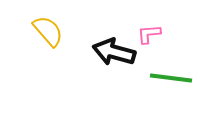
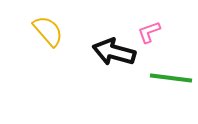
pink L-shape: moved 2 px up; rotated 15 degrees counterclockwise
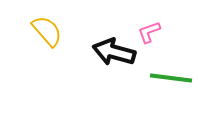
yellow semicircle: moved 1 px left
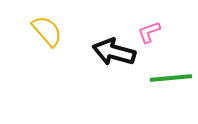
green line: rotated 12 degrees counterclockwise
